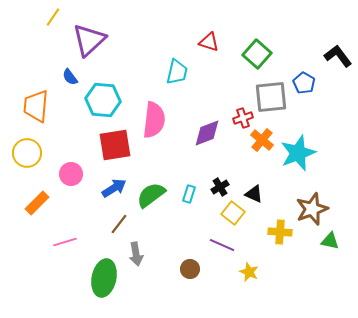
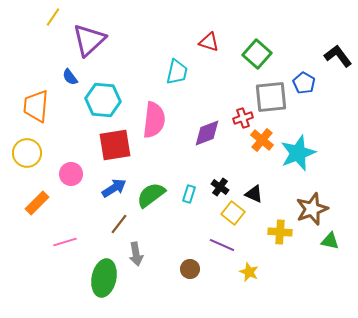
black cross: rotated 24 degrees counterclockwise
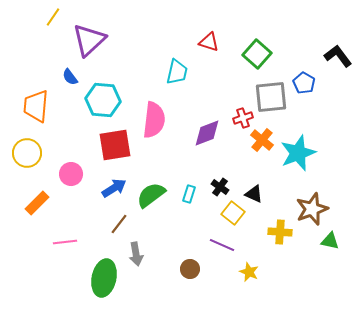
pink line: rotated 10 degrees clockwise
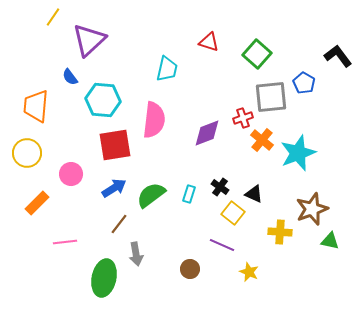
cyan trapezoid: moved 10 px left, 3 px up
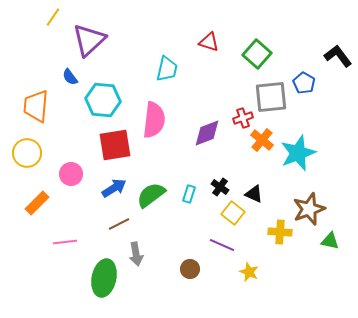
brown star: moved 3 px left
brown line: rotated 25 degrees clockwise
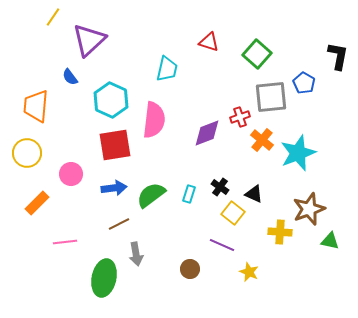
black L-shape: rotated 48 degrees clockwise
cyan hexagon: moved 8 px right; rotated 20 degrees clockwise
red cross: moved 3 px left, 1 px up
blue arrow: rotated 25 degrees clockwise
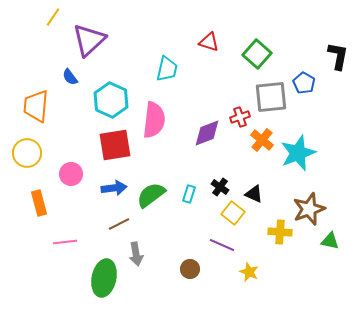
orange rectangle: moved 2 px right; rotated 60 degrees counterclockwise
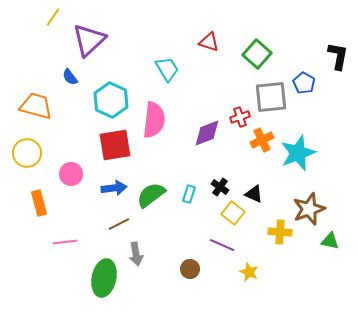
cyan trapezoid: rotated 44 degrees counterclockwise
orange trapezoid: rotated 100 degrees clockwise
orange cross: rotated 25 degrees clockwise
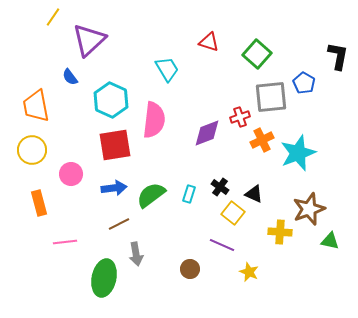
orange trapezoid: rotated 116 degrees counterclockwise
yellow circle: moved 5 px right, 3 px up
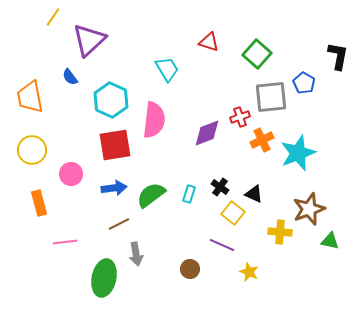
orange trapezoid: moved 6 px left, 9 px up
